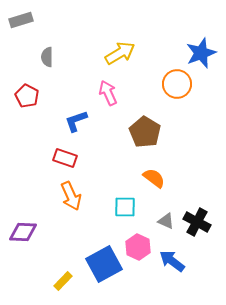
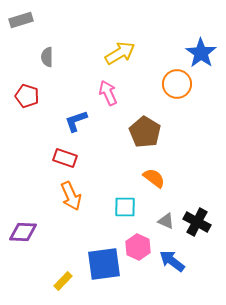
blue star: rotated 16 degrees counterclockwise
red pentagon: rotated 10 degrees counterclockwise
blue square: rotated 21 degrees clockwise
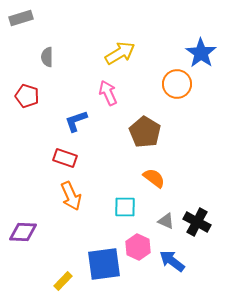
gray rectangle: moved 2 px up
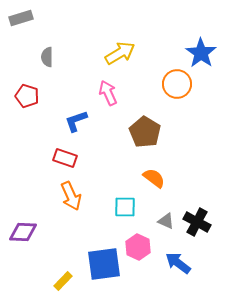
blue arrow: moved 6 px right, 2 px down
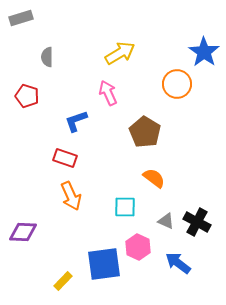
blue star: moved 3 px right, 1 px up
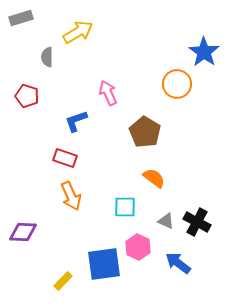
yellow arrow: moved 42 px left, 21 px up
